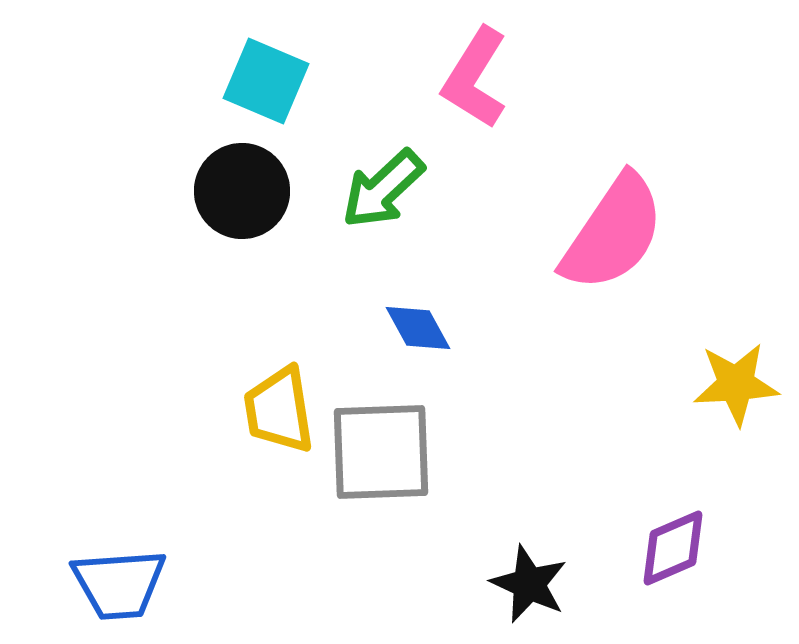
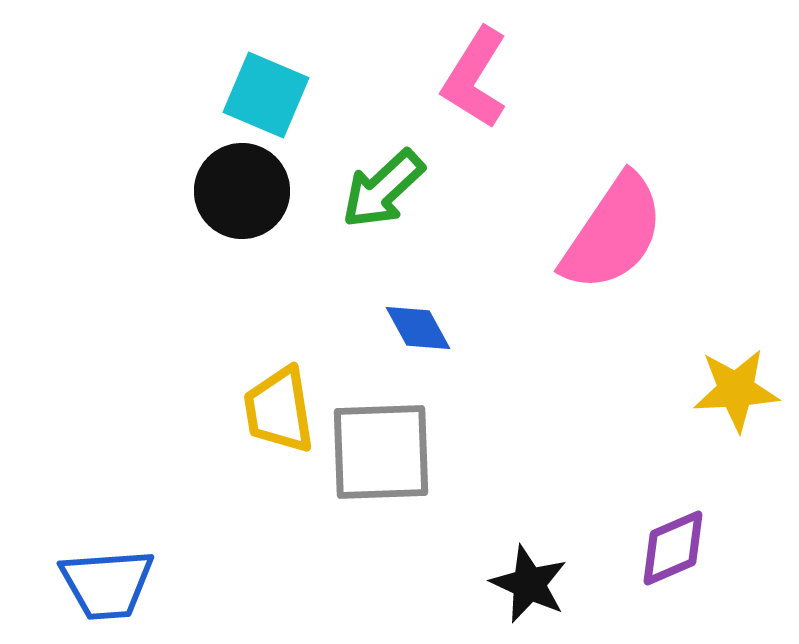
cyan square: moved 14 px down
yellow star: moved 6 px down
blue trapezoid: moved 12 px left
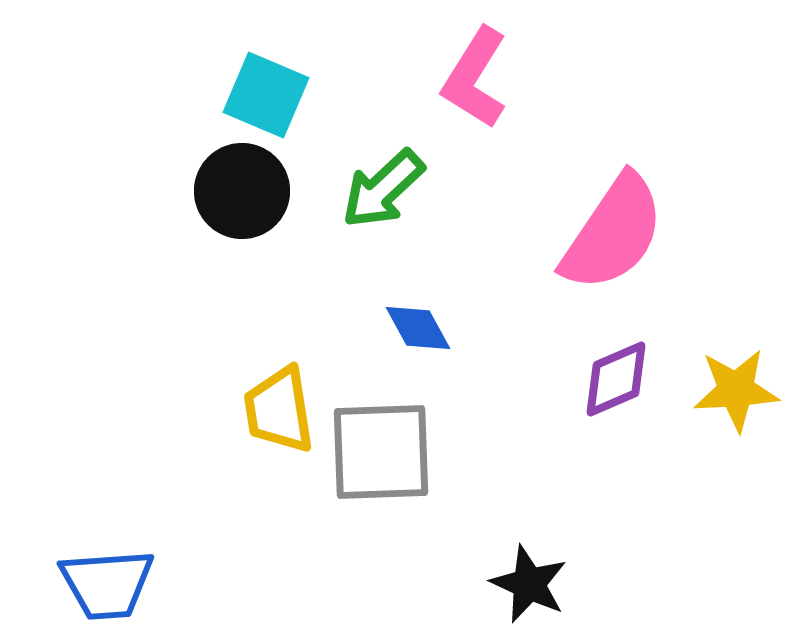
purple diamond: moved 57 px left, 169 px up
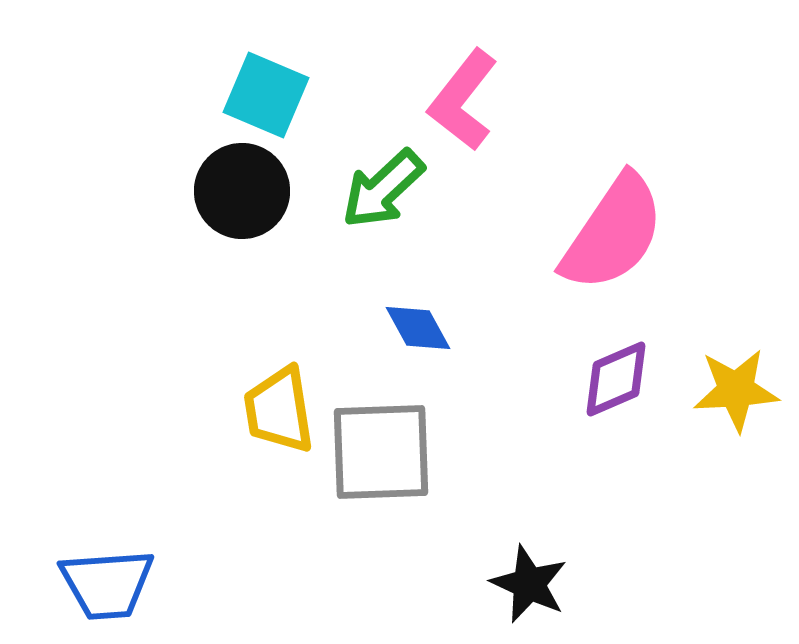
pink L-shape: moved 12 px left, 22 px down; rotated 6 degrees clockwise
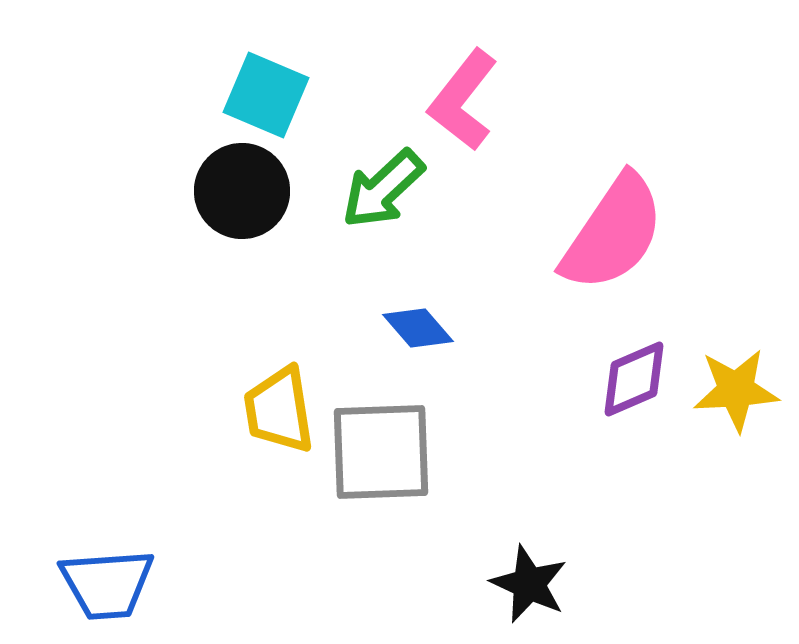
blue diamond: rotated 12 degrees counterclockwise
purple diamond: moved 18 px right
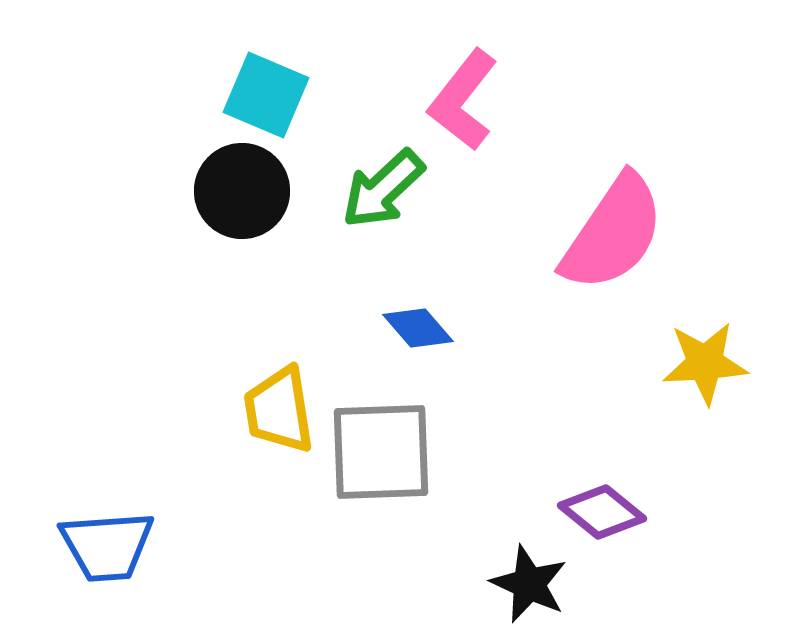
purple diamond: moved 32 px left, 133 px down; rotated 62 degrees clockwise
yellow star: moved 31 px left, 27 px up
blue trapezoid: moved 38 px up
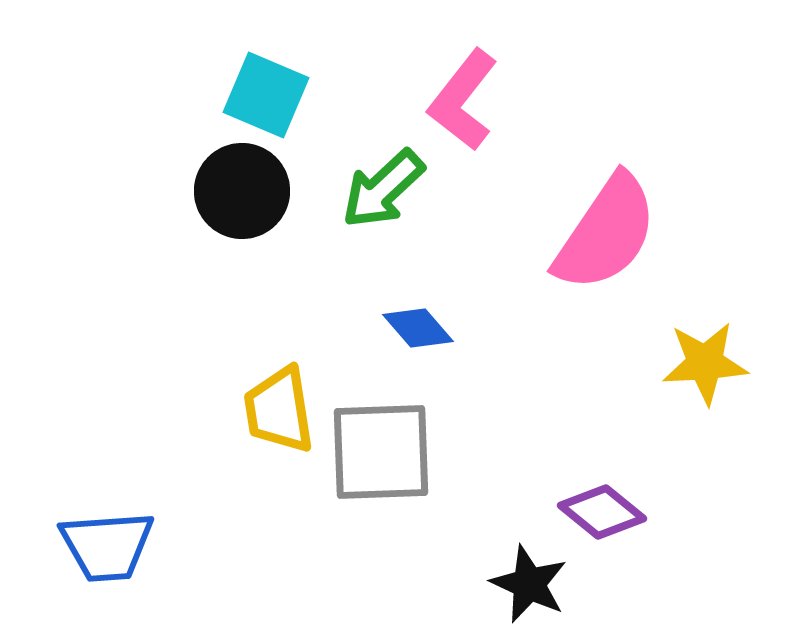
pink semicircle: moved 7 px left
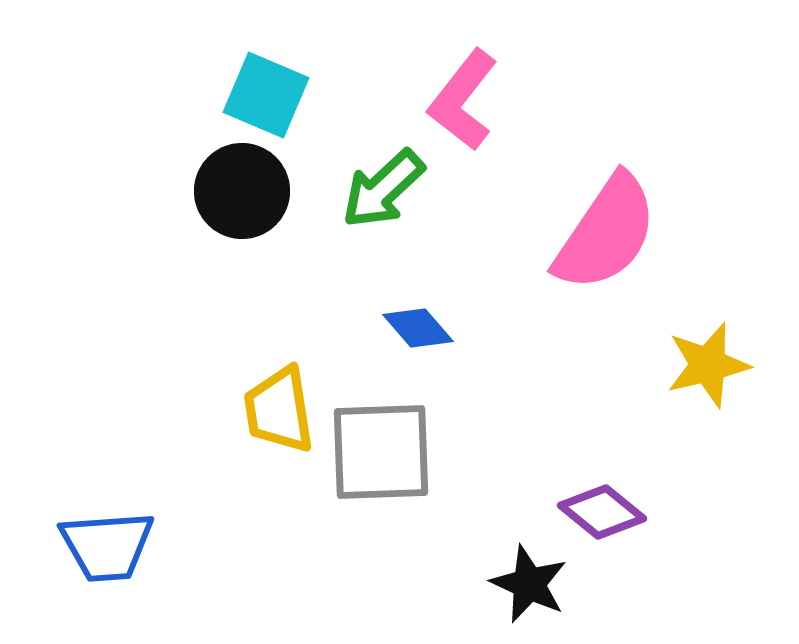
yellow star: moved 3 px right, 2 px down; rotated 10 degrees counterclockwise
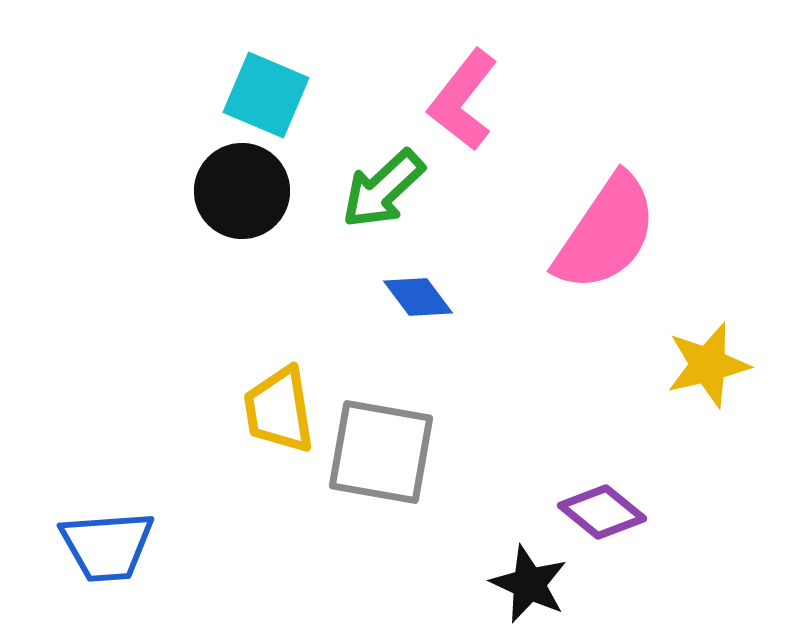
blue diamond: moved 31 px up; rotated 4 degrees clockwise
gray square: rotated 12 degrees clockwise
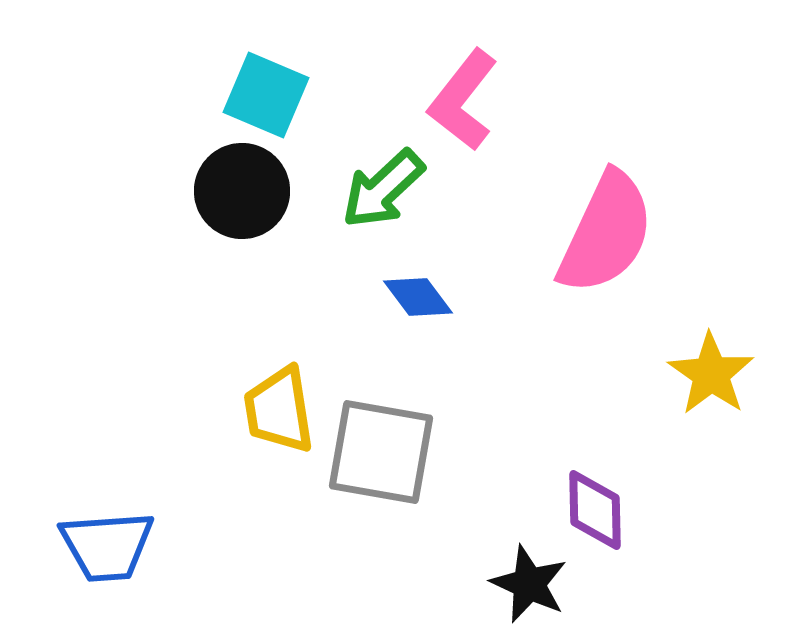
pink semicircle: rotated 9 degrees counterclockwise
yellow star: moved 3 px right, 9 px down; rotated 24 degrees counterclockwise
purple diamond: moved 7 px left, 2 px up; rotated 50 degrees clockwise
